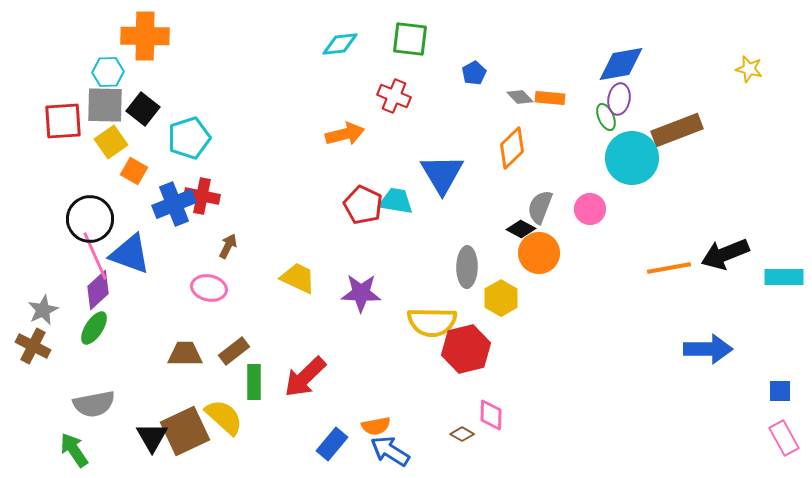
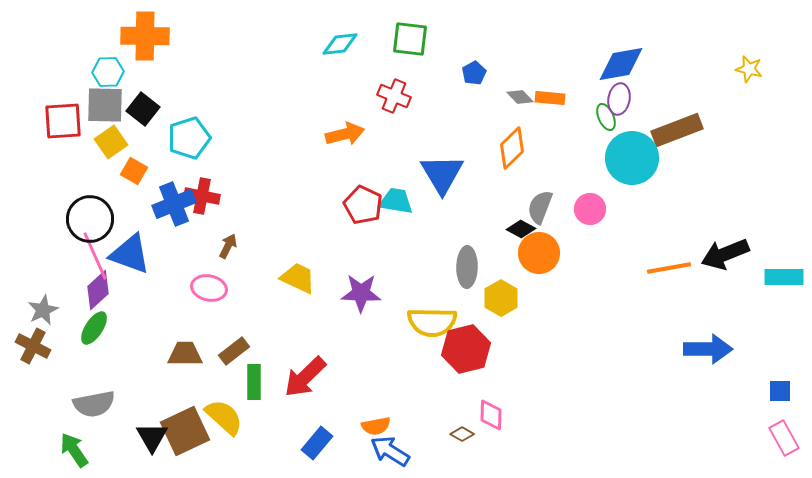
blue rectangle at (332, 444): moved 15 px left, 1 px up
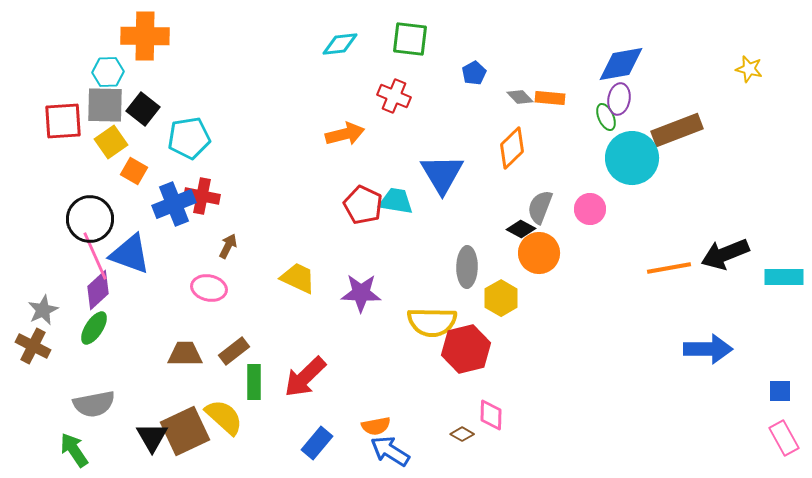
cyan pentagon at (189, 138): rotated 9 degrees clockwise
